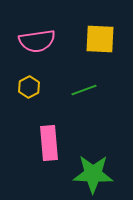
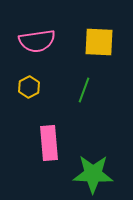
yellow square: moved 1 px left, 3 px down
green line: rotated 50 degrees counterclockwise
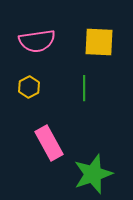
green line: moved 2 px up; rotated 20 degrees counterclockwise
pink rectangle: rotated 24 degrees counterclockwise
green star: rotated 21 degrees counterclockwise
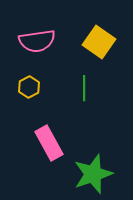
yellow square: rotated 32 degrees clockwise
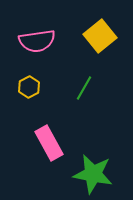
yellow square: moved 1 px right, 6 px up; rotated 16 degrees clockwise
green line: rotated 30 degrees clockwise
green star: rotated 30 degrees clockwise
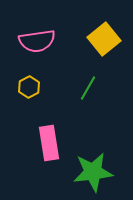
yellow square: moved 4 px right, 3 px down
green line: moved 4 px right
pink rectangle: rotated 20 degrees clockwise
green star: moved 2 px up; rotated 18 degrees counterclockwise
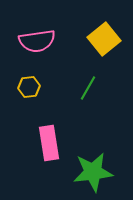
yellow hexagon: rotated 20 degrees clockwise
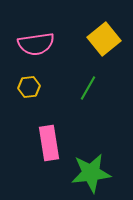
pink semicircle: moved 1 px left, 3 px down
green star: moved 2 px left, 1 px down
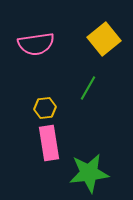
yellow hexagon: moved 16 px right, 21 px down
green star: moved 2 px left
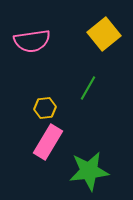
yellow square: moved 5 px up
pink semicircle: moved 4 px left, 3 px up
pink rectangle: moved 1 px left, 1 px up; rotated 40 degrees clockwise
green star: moved 2 px up
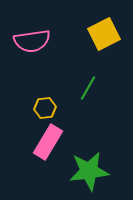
yellow square: rotated 12 degrees clockwise
